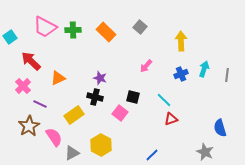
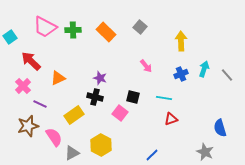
pink arrow: rotated 80 degrees counterclockwise
gray line: rotated 48 degrees counterclockwise
cyan line: moved 2 px up; rotated 35 degrees counterclockwise
brown star: moved 1 px left; rotated 15 degrees clockwise
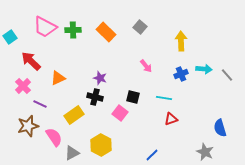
cyan arrow: rotated 77 degrees clockwise
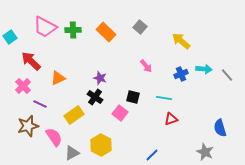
yellow arrow: rotated 48 degrees counterclockwise
black cross: rotated 21 degrees clockwise
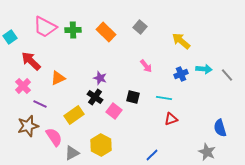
pink square: moved 6 px left, 2 px up
gray star: moved 2 px right
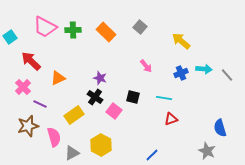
blue cross: moved 1 px up
pink cross: moved 1 px down
pink semicircle: rotated 18 degrees clockwise
gray star: moved 1 px up
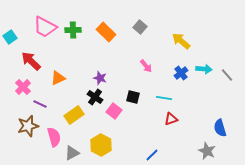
blue cross: rotated 16 degrees counterclockwise
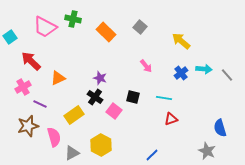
green cross: moved 11 px up; rotated 14 degrees clockwise
pink cross: rotated 14 degrees clockwise
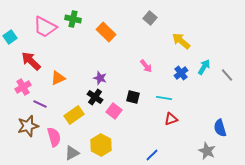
gray square: moved 10 px right, 9 px up
cyan arrow: moved 2 px up; rotated 63 degrees counterclockwise
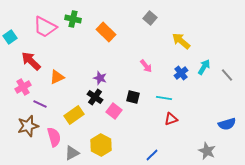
orange triangle: moved 1 px left, 1 px up
blue semicircle: moved 7 px right, 4 px up; rotated 90 degrees counterclockwise
